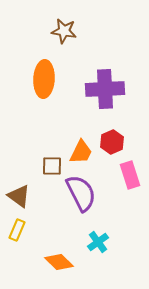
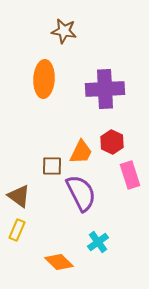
red hexagon: rotated 10 degrees counterclockwise
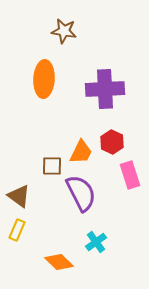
cyan cross: moved 2 px left
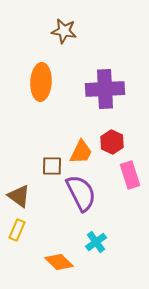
orange ellipse: moved 3 px left, 3 px down
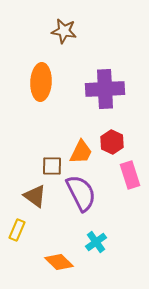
brown triangle: moved 16 px right
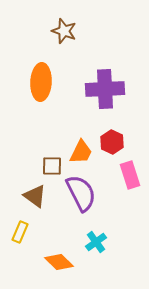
brown star: rotated 10 degrees clockwise
yellow rectangle: moved 3 px right, 2 px down
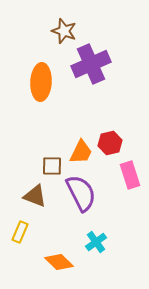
purple cross: moved 14 px left, 25 px up; rotated 21 degrees counterclockwise
red hexagon: moved 2 px left, 1 px down; rotated 20 degrees clockwise
brown triangle: rotated 15 degrees counterclockwise
